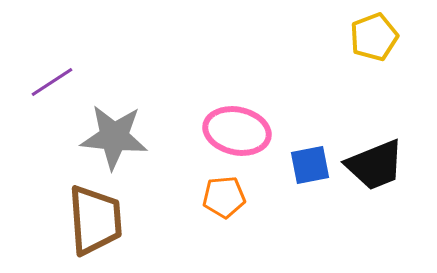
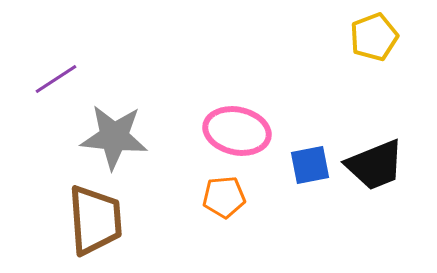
purple line: moved 4 px right, 3 px up
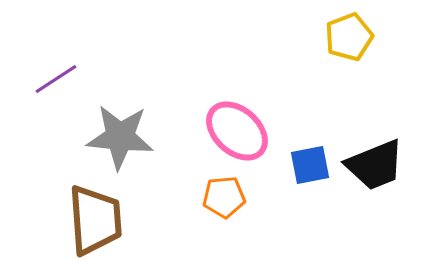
yellow pentagon: moved 25 px left
pink ellipse: rotated 30 degrees clockwise
gray star: moved 6 px right
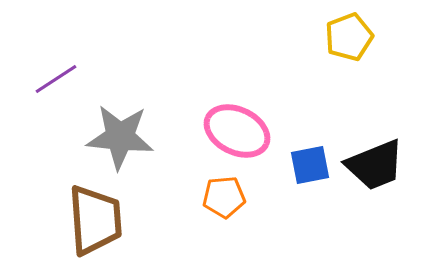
pink ellipse: rotated 16 degrees counterclockwise
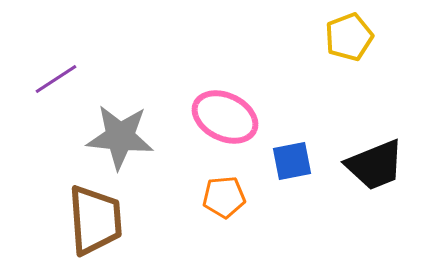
pink ellipse: moved 12 px left, 14 px up
blue square: moved 18 px left, 4 px up
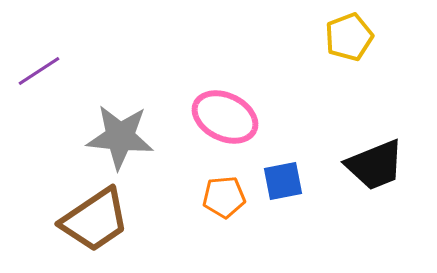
purple line: moved 17 px left, 8 px up
blue square: moved 9 px left, 20 px down
brown trapezoid: rotated 60 degrees clockwise
